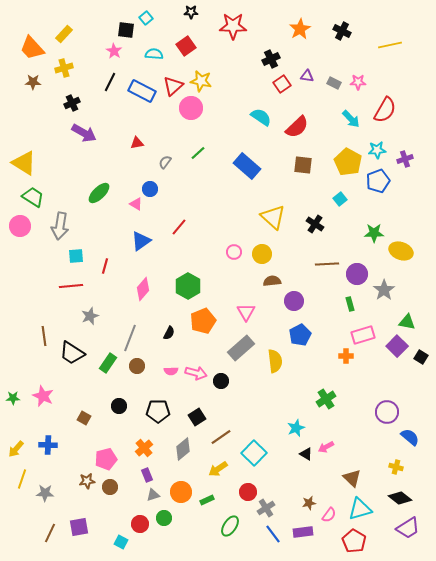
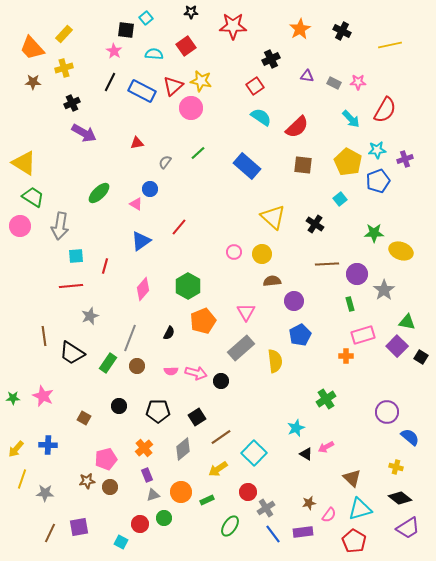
red square at (282, 84): moved 27 px left, 2 px down
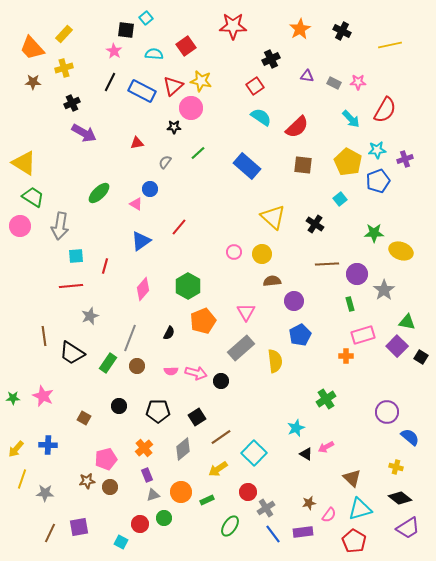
black star at (191, 12): moved 17 px left, 115 px down
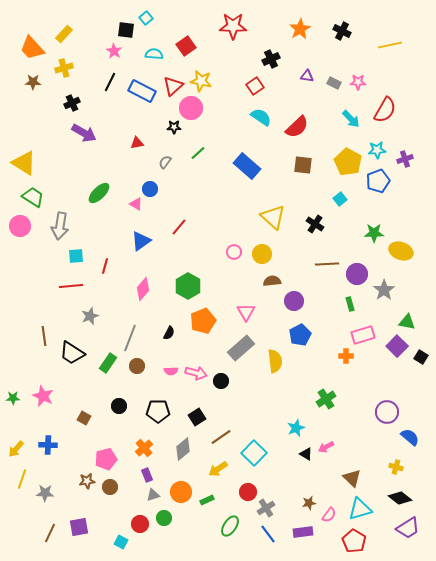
blue line at (273, 534): moved 5 px left
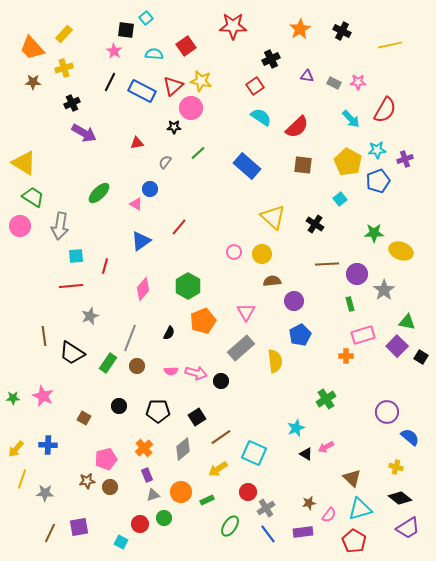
cyan square at (254, 453): rotated 20 degrees counterclockwise
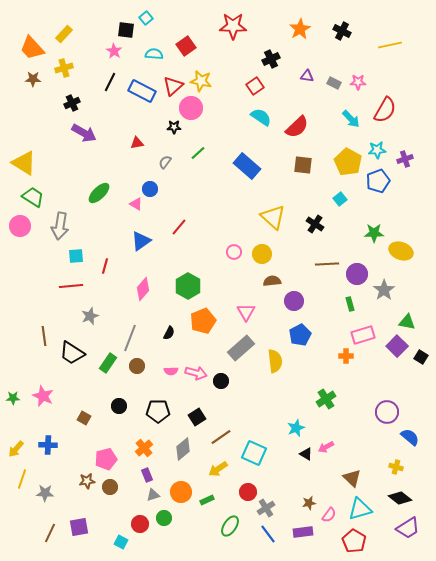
brown star at (33, 82): moved 3 px up
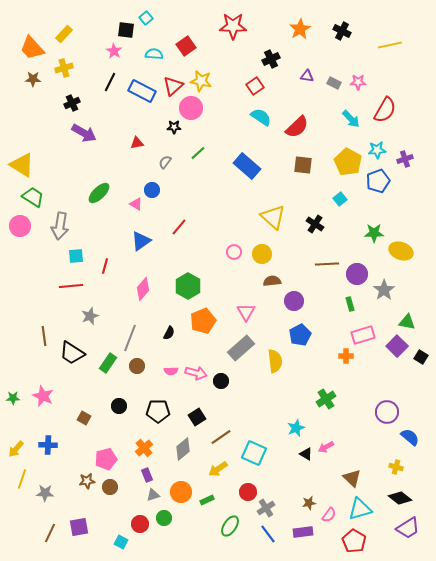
yellow triangle at (24, 163): moved 2 px left, 2 px down
blue circle at (150, 189): moved 2 px right, 1 px down
